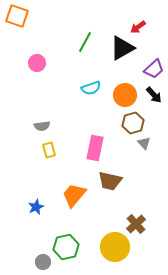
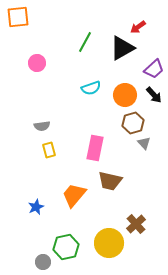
orange square: moved 1 px right, 1 px down; rotated 25 degrees counterclockwise
yellow circle: moved 6 px left, 4 px up
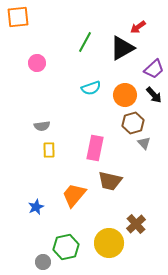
yellow rectangle: rotated 14 degrees clockwise
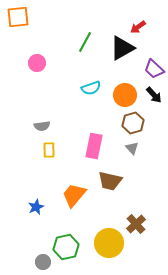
purple trapezoid: rotated 85 degrees clockwise
gray triangle: moved 12 px left, 5 px down
pink rectangle: moved 1 px left, 2 px up
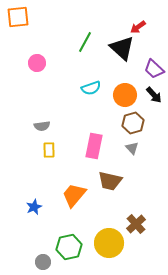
black triangle: rotated 48 degrees counterclockwise
blue star: moved 2 px left
green hexagon: moved 3 px right
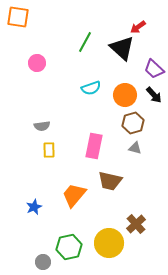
orange square: rotated 15 degrees clockwise
gray triangle: moved 3 px right; rotated 32 degrees counterclockwise
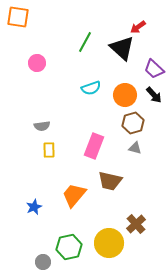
pink rectangle: rotated 10 degrees clockwise
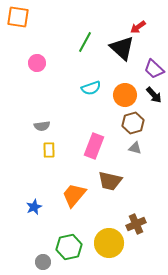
brown cross: rotated 18 degrees clockwise
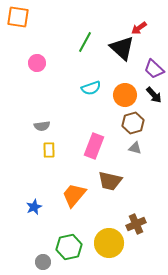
red arrow: moved 1 px right, 1 px down
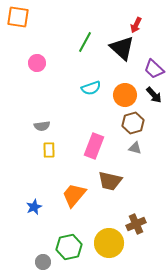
red arrow: moved 3 px left, 3 px up; rotated 28 degrees counterclockwise
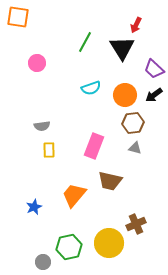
black triangle: rotated 16 degrees clockwise
black arrow: rotated 96 degrees clockwise
brown hexagon: rotated 10 degrees clockwise
